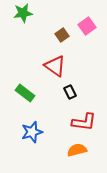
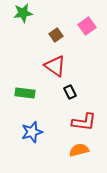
brown square: moved 6 px left
green rectangle: rotated 30 degrees counterclockwise
orange semicircle: moved 2 px right
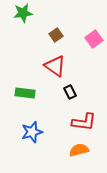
pink square: moved 7 px right, 13 px down
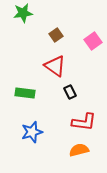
pink square: moved 1 px left, 2 px down
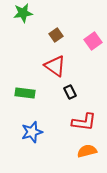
orange semicircle: moved 8 px right, 1 px down
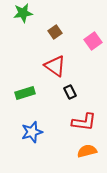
brown square: moved 1 px left, 3 px up
green rectangle: rotated 24 degrees counterclockwise
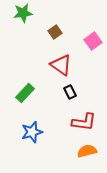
red triangle: moved 6 px right, 1 px up
green rectangle: rotated 30 degrees counterclockwise
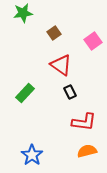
brown square: moved 1 px left, 1 px down
blue star: moved 23 px down; rotated 20 degrees counterclockwise
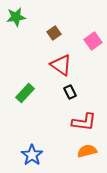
green star: moved 7 px left, 4 px down
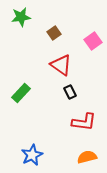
green star: moved 5 px right
green rectangle: moved 4 px left
orange semicircle: moved 6 px down
blue star: rotated 10 degrees clockwise
